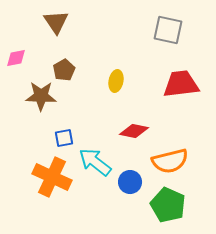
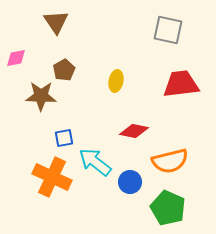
green pentagon: moved 3 px down
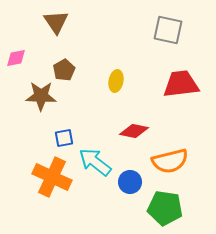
green pentagon: moved 3 px left; rotated 16 degrees counterclockwise
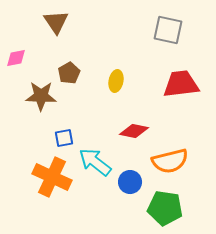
brown pentagon: moved 5 px right, 3 px down
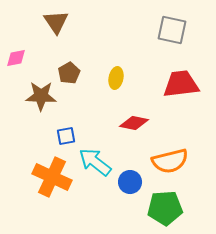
gray square: moved 4 px right
yellow ellipse: moved 3 px up
red diamond: moved 8 px up
blue square: moved 2 px right, 2 px up
green pentagon: rotated 12 degrees counterclockwise
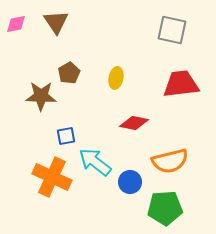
pink diamond: moved 34 px up
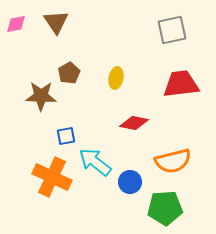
gray square: rotated 24 degrees counterclockwise
orange semicircle: moved 3 px right
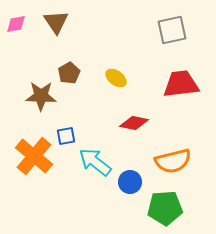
yellow ellipse: rotated 65 degrees counterclockwise
orange cross: moved 18 px left, 21 px up; rotated 15 degrees clockwise
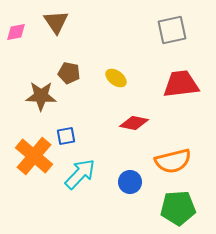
pink diamond: moved 8 px down
brown pentagon: rotated 30 degrees counterclockwise
cyan arrow: moved 15 px left, 12 px down; rotated 96 degrees clockwise
green pentagon: moved 13 px right
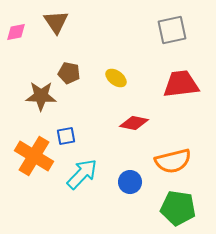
orange cross: rotated 9 degrees counterclockwise
cyan arrow: moved 2 px right
green pentagon: rotated 12 degrees clockwise
